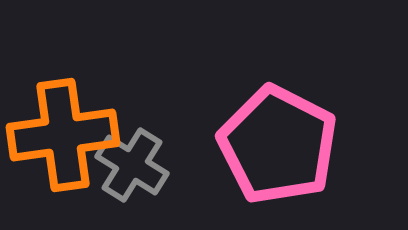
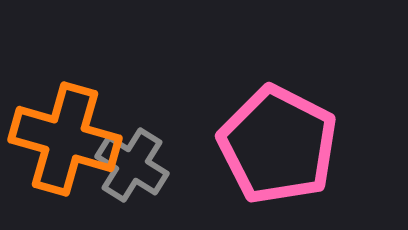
orange cross: moved 2 px right, 4 px down; rotated 24 degrees clockwise
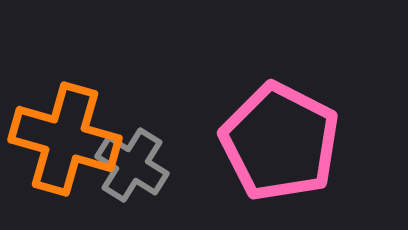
pink pentagon: moved 2 px right, 3 px up
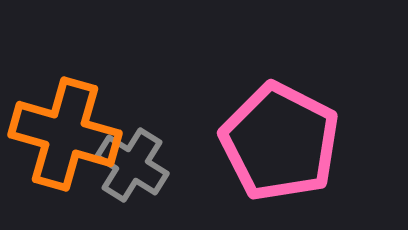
orange cross: moved 5 px up
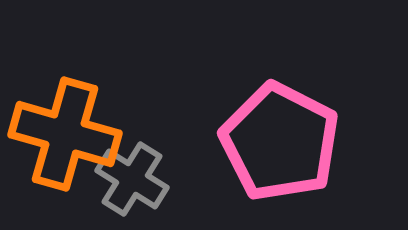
gray cross: moved 14 px down
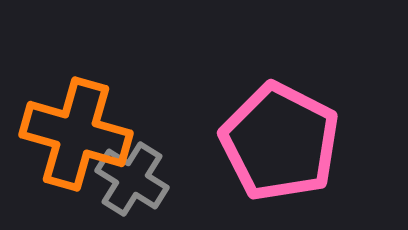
orange cross: moved 11 px right
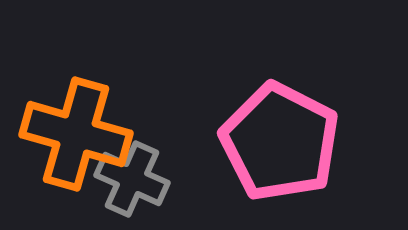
gray cross: rotated 8 degrees counterclockwise
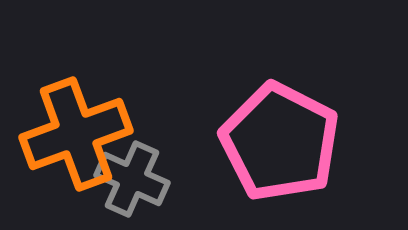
orange cross: rotated 36 degrees counterclockwise
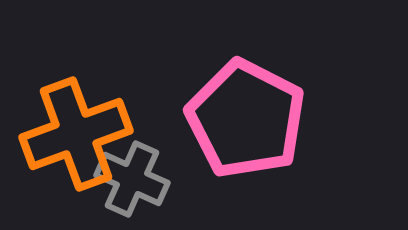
pink pentagon: moved 34 px left, 23 px up
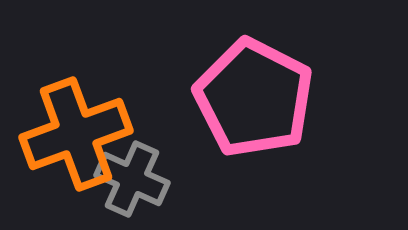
pink pentagon: moved 8 px right, 21 px up
